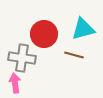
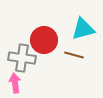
red circle: moved 6 px down
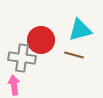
cyan triangle: moved 3 px left, 1 px down
red circle: moved 3 px left
pink arrow: moved 1 px left, 2 px down
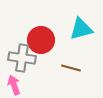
cyan triangle: moved 1 px right, 1 px up
brown line: moved 3 px left, 13 px down
pink arrow: rotated 12 degrees counterclockwise
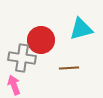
brown line: moved 2 px left; rotated 18 degrees counterclockwise
